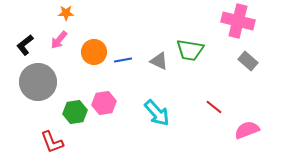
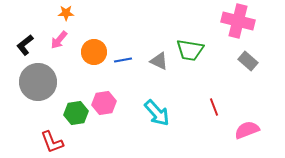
red line: rotated 30 degrees clockwise
green hexagon: moved 1 px right, 1 px down
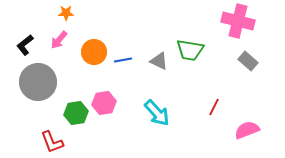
red line: rotated 48 degrees clockwise
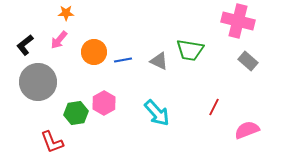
pink hexagon: rotated 20 degrees counterclockwise
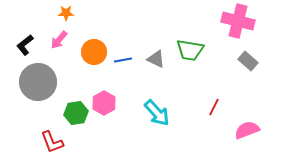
gray triangle: moved 3 px left, 2 px up
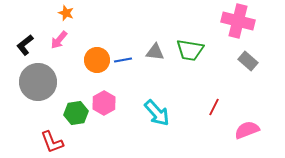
orange star: rotated 21 degrees clockwise
orange circle: moved 3 px right, 8 px down
gray triangle: moved 1 px left, 7 px up; rotated 18 degrees counterclockwise
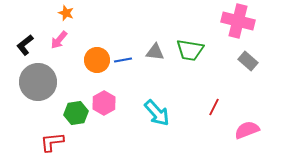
red L-shape: rotated 105 degrees clockwise
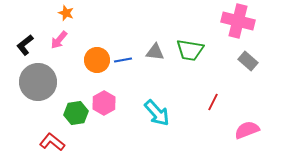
red line: moved 1 px left, 5 px up
red L-shape: rotated 45 degrees clockwise
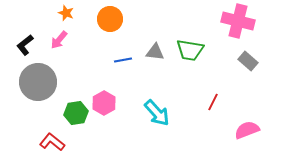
orange circle: moved 13 px right, 41 px up
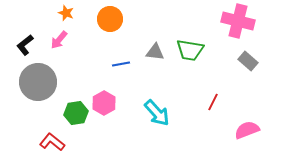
blue line: moved 2 px left, 4 px down
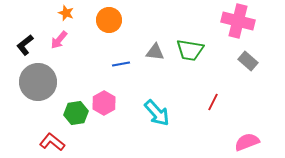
orange circle: moved 1 px left, 1 px down
pink semicircle: moved 12 px down
